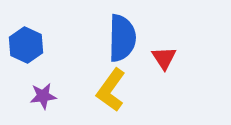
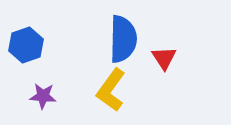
blue semicircle: moved 1 px right, 1 px down
blue hexagon: rotated 16 degrees clockwise
purple star: rotated 12 degrees clockwise
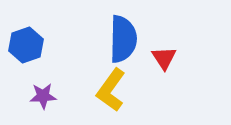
purple star: rotated 8 degrees counterclockwise
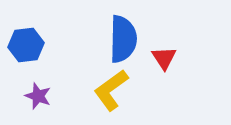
blue hexagon: rotated 12 degrees clockwise
yellow L-shape: rotated 18 degrees clockwise
purple star: moved 5 px left; rotated 24 degrees clockwise
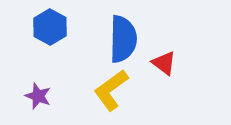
blue hexagon: moved 24 px right, 18 px up; rotated 24 degrees counterclockwise
red triangle: moved 5 px down; rotated 20 degrees counterclockwise
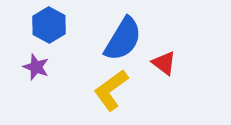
blue hexagon: moved 1 px left, 2 px up
blue semicircle: rotated 30 degrees clockwise
purple star: moved 2 px left, 29 px up
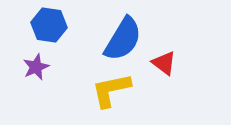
blue hexagon: rotated 20 degrees counterclockwise
purple star: rotated 28 degrees clockwise
yellow L-shape: rotated 24 degrees clockwise
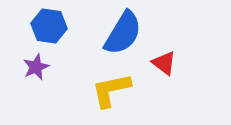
blue hexagon: moved 1 px down
blue semicircle: moved 6 px up
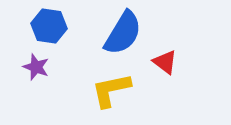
red triangle: moved 1 px right, 1 px up
purple star: rotated 28 degrees counterclockwise
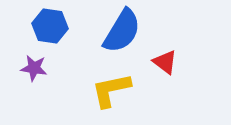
blue hexagon: moved 1 px right
blue semicircle: moved 1 px left, 2 px up
purple star: moved 2 px left, 1 px down; rotated 12 degrees counterclockwise
